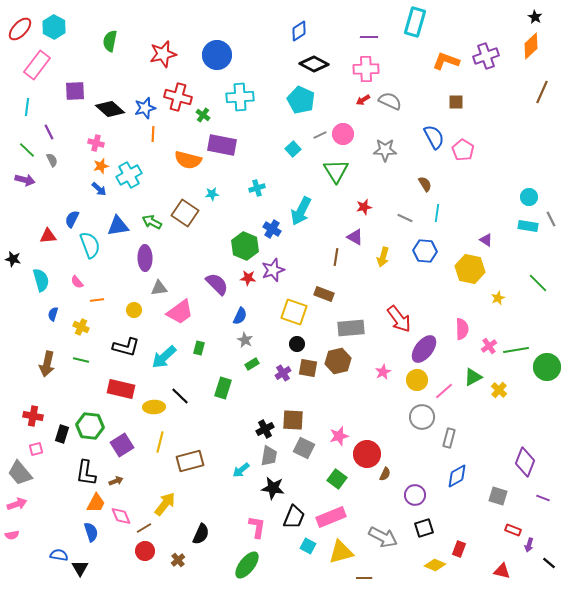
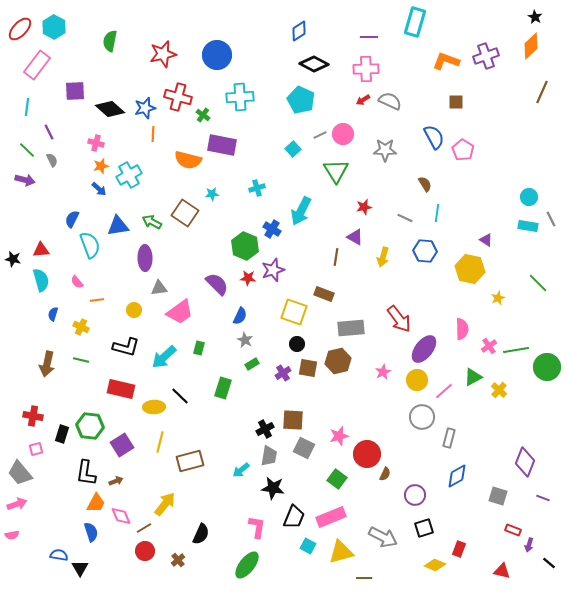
red triangle at (48, 236): moved 7 px left, 14 px down
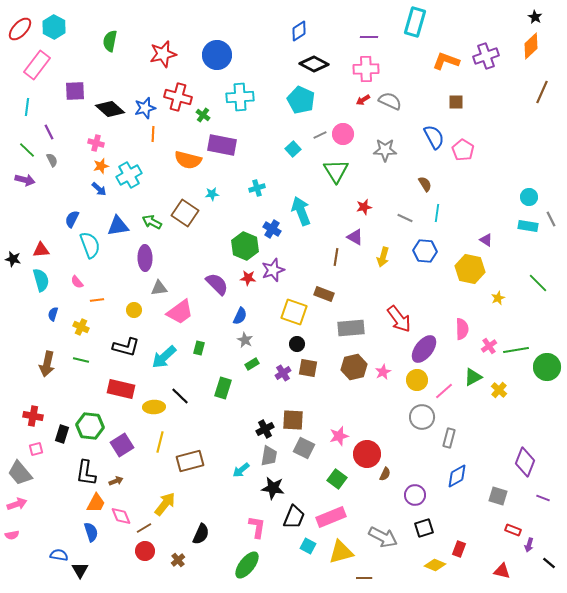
cyan arrow at (301, 211): rotated 132 degrees clockwise
brown hexagon at (338, 361): moved 16 px right, 6 px down
black triangle at (80, 568): moved 2 px down
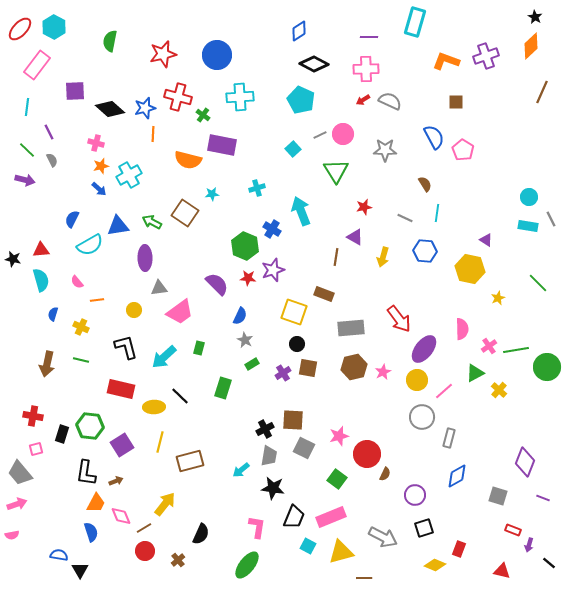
cyan semicircle at (90, 245): rotated 80 degrees clockwise
black L-shape at (126, 347): rotated 120 degrees counterclockwise
green triangle at (473, 377): moved 2 px right, 4 px up
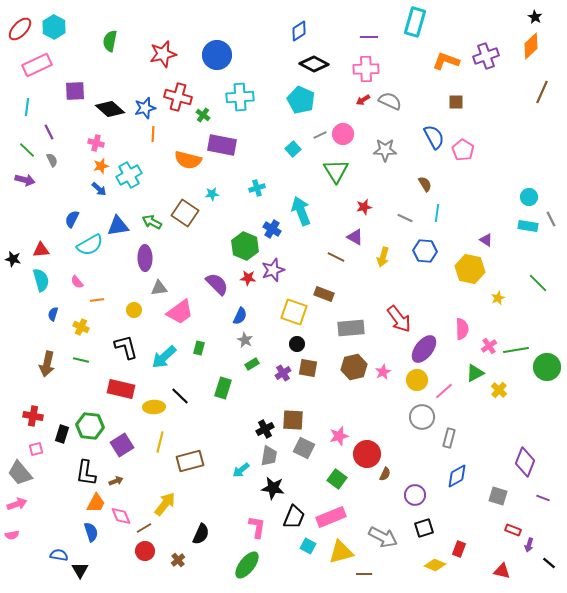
pink rectangle at (37, 65): rotated 28 degrees clockwise
brown line at (336, 257): rotated 72 degrees counterclockwise
brown line at (364, 578): moved 4 px up
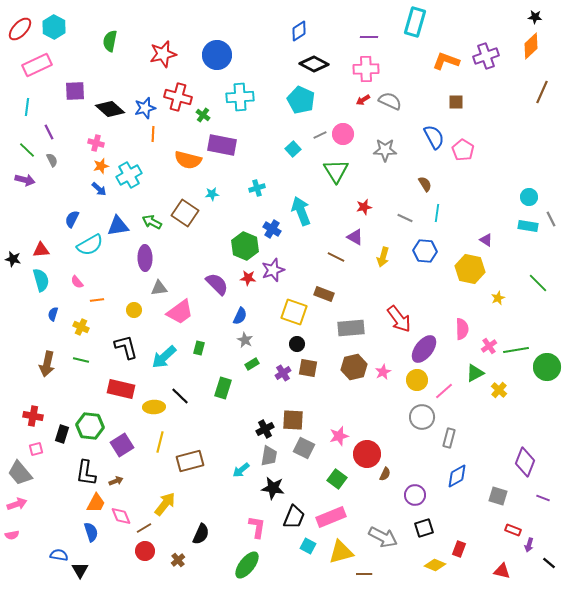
black star at (535, 17): rotated 24 degrees counterclockwise
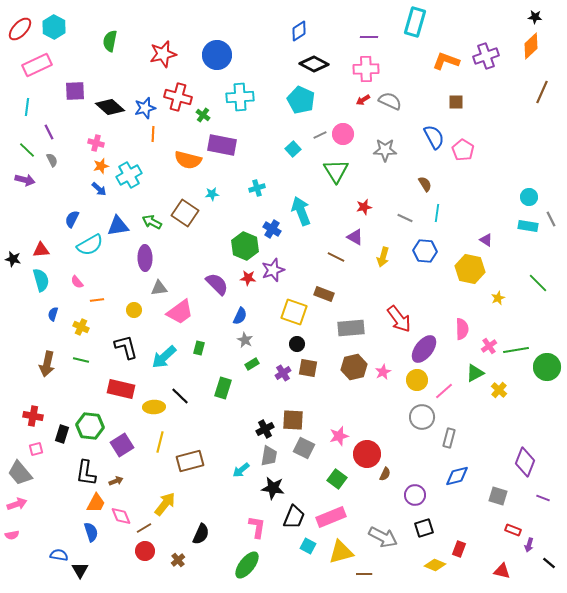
black diamond at (110, 109): moved 2 px up
blue diamond at (457, 476): rotated 15 degrees clockwise
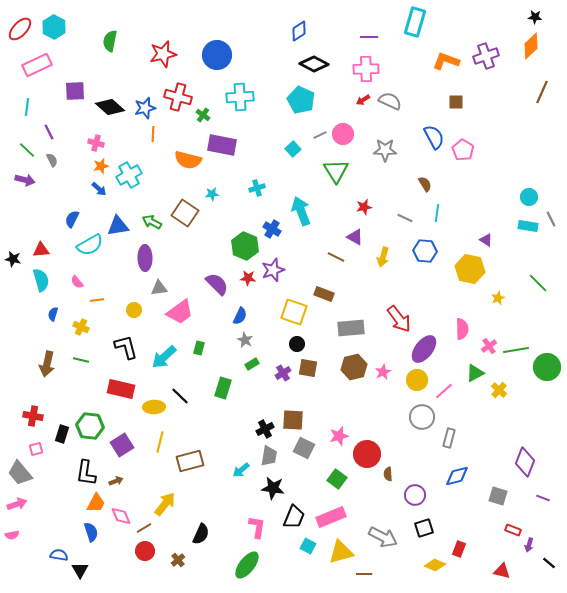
brown semicircle at (385, 474): moved 3 px right; rotated 152 degrees clockwise
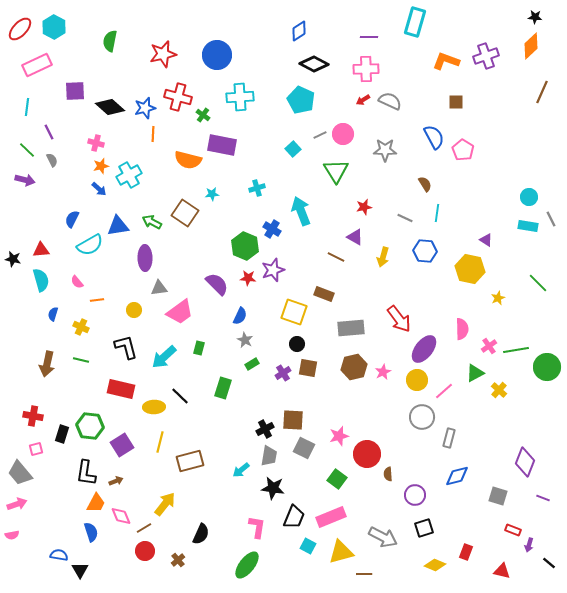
red rectangle at (459, 549): moved 7 px right, 3 px down
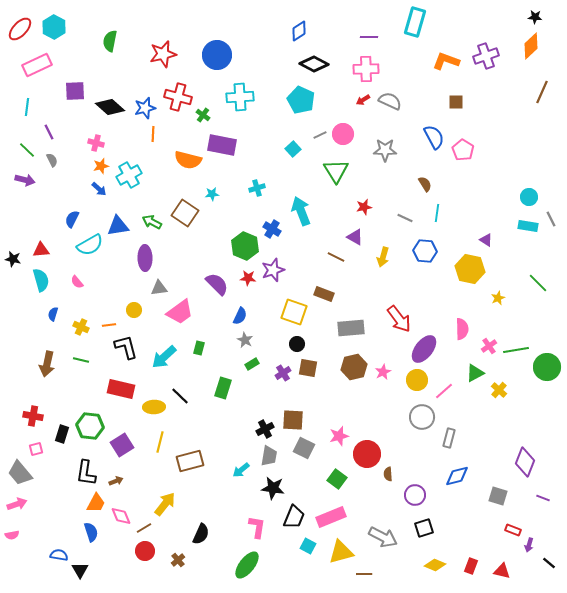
orange line at (97, 300): moved 12 px right, 25 px down
red rectangle at (466, 552): moved 5 px right, 14 px down
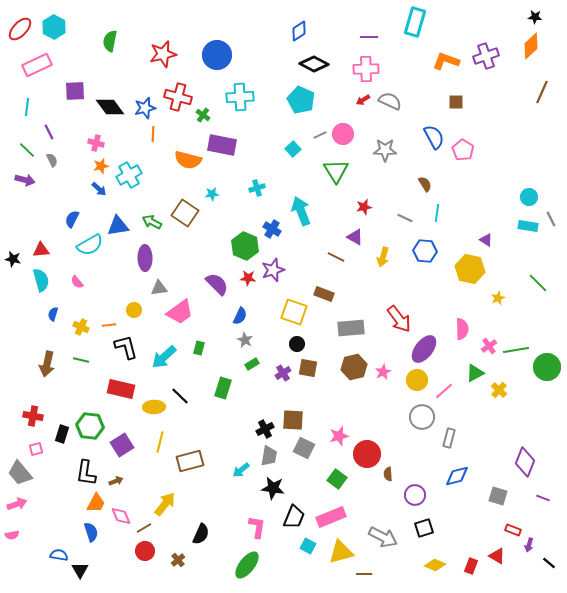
black diamond at (110, 107): rotated 12 degrees clockwise
red triangle at (502, 571): moved 5 px left, 15 px up; rotated 18 degrees clockwise
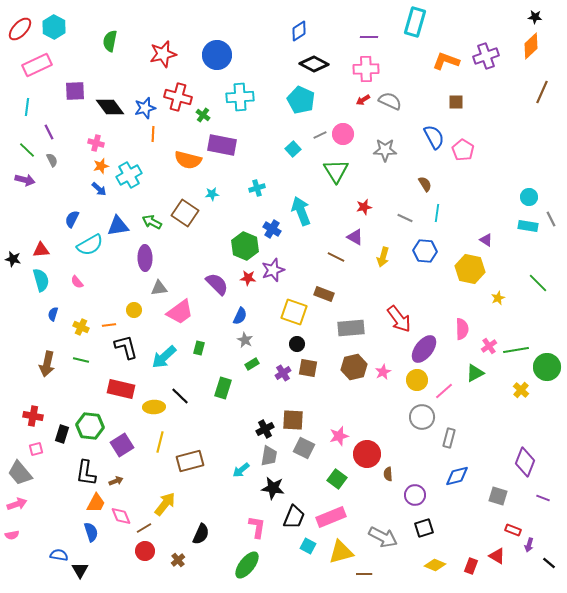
yellow cross at (499, 390): moved 22 px right
